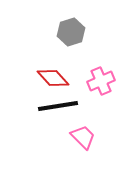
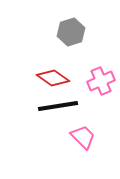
red diamond: rotated 12 degrees counterclockwise
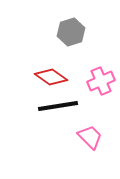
red diamond: moved 2 px left, 1 px up
pink trapezoid: moved 7 px right
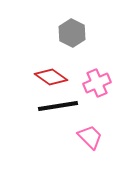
gray hexagon: moved 1 px right, 1 px down; rotated 16 degrees counterclockwise
pink cross: moved 4 px left, 2 px down
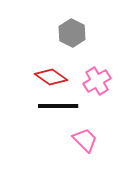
pink cross: moved 2 px up; rotated 8 degrees counterclockwise
black line: rotated 9 degrees clockwise
pink trapezoid: moved 5 px left, 3 px down
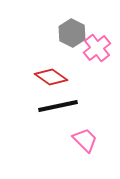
pink cross: moved 33 px up; rotated 8 degrees counterclockwise
black line: rotated 12 degrees counterclockwise
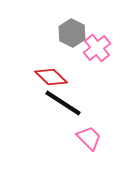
red diamond: rotated 8 degrees clockwise
black line: moved 5 px right, 3 px up; rotated 45 degrees clockwise
pink trapezoid: moved 4 px right, 2 px up
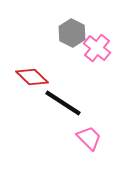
pink cross: rotated 12 degrees counterclockwise
red diamond: moved 19 px left
